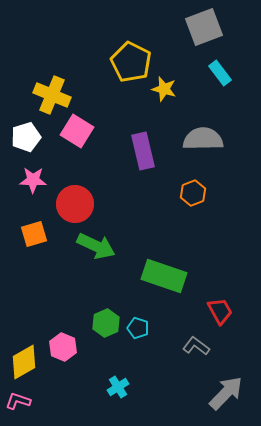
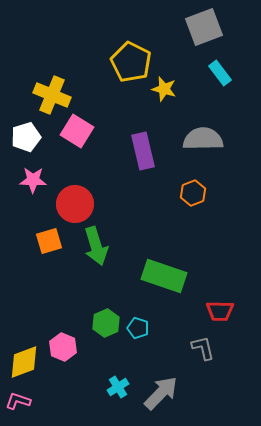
orange square: moved 15 px right, 7 px down
green arrow: rotated 48 degrees clockwise
red trapezoid: rotated 120 degrees clockwise
gray L-shape: moved 7 px right, 2 px down; rotated 40 degrees clockwise
yellow diamond: rotated 9 degrees clockwise
gray arrow: moved 65 px left
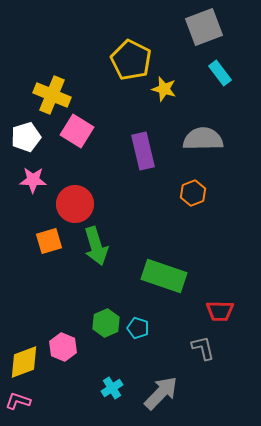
yellow pentagon: moved 2 px up
cyan cross: moved 6 px left, 1 px down
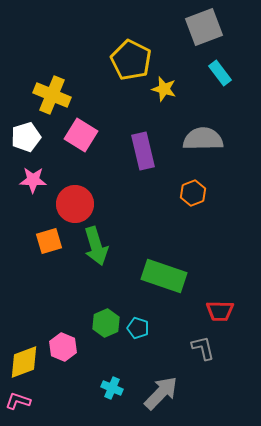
pink square: moved 4 px right, 4 px down
cyan cross: rotated 35 degrees counterclockwise
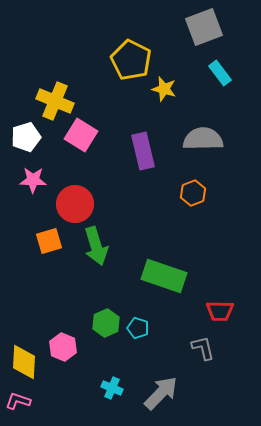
yellow cross: moved 3 px right, 6 px down
yellow diamond: rotated 66 degrees counterclockwise
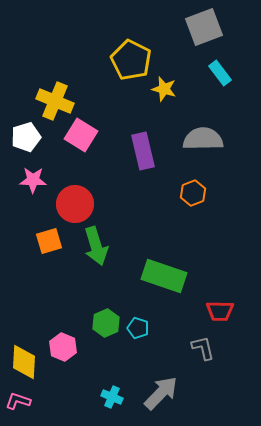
cyan cross: moved 9 px down
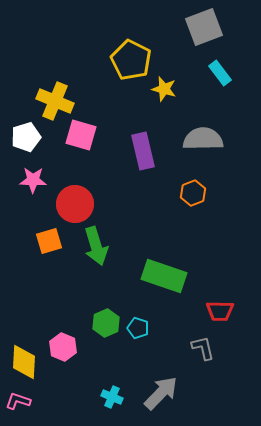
pink square: rotated 16 degrees counterclockwise
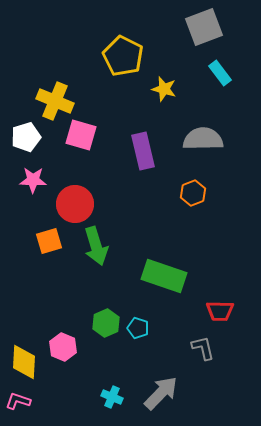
yellow pentagon: moved 8 px left, 4 px up
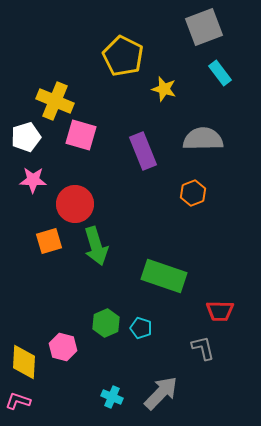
purple rectangle: rotated 9 degrees counterclockwise
cyan pentagon: moved 3 px right
pink hexagon: rotated 8 degrees counterclockwise
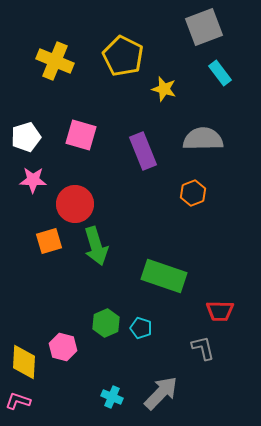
yellow cross: moved 40 px up
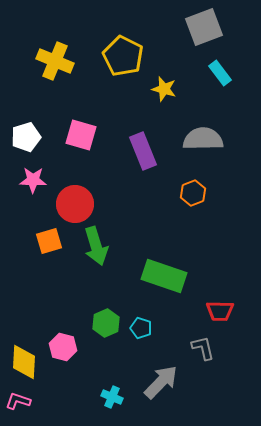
gray arrow: moved 11 px up
